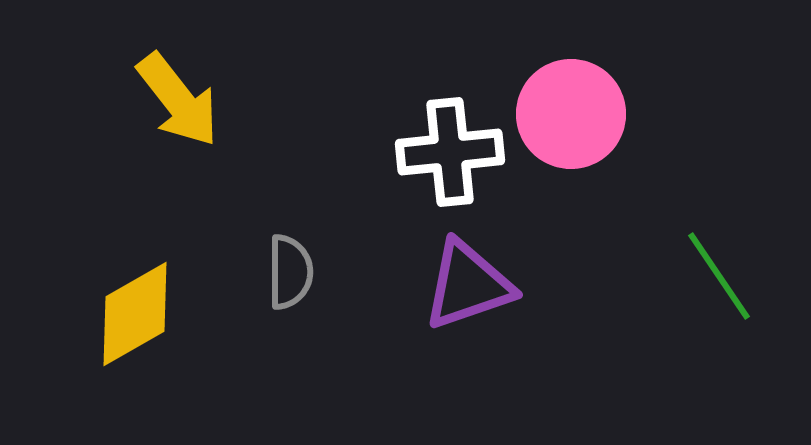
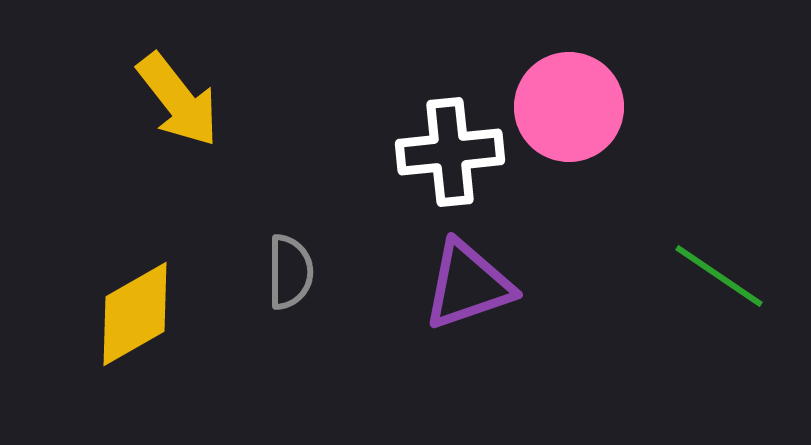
pink circle: moved 2 px left, 7 px up
green line: rotated 22 degrees counterclockwise
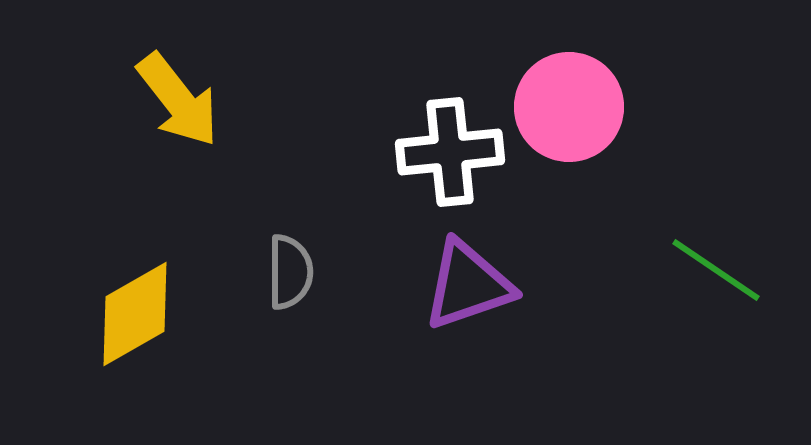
green line: moved 3 px left, 6 px up
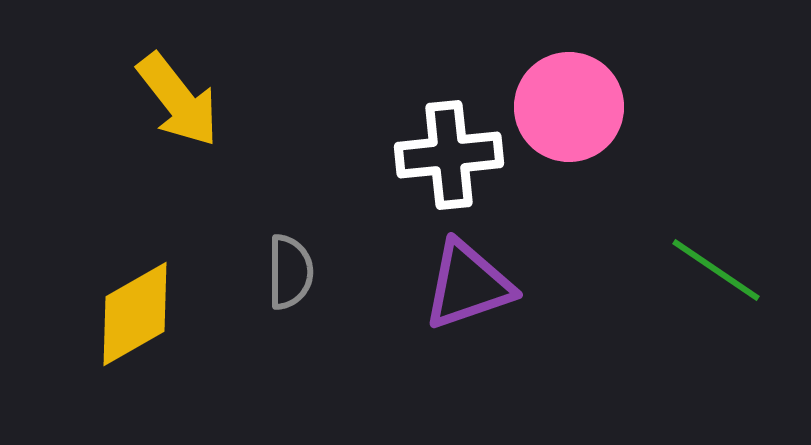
white cross: moved 1 px left, 3 px down
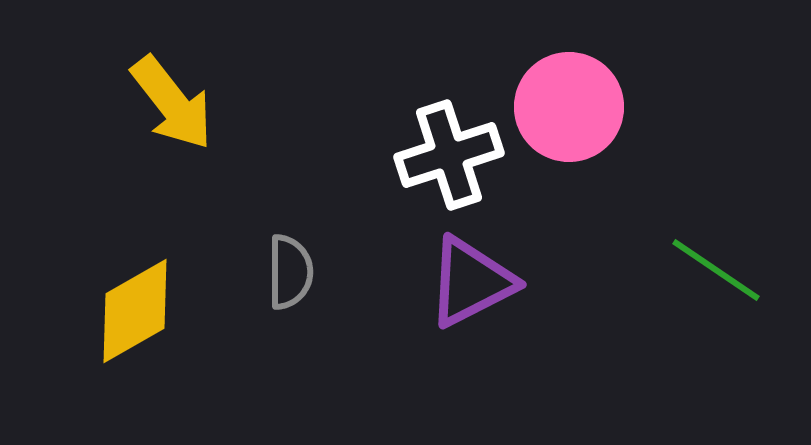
yellow arrow: moved 6 px left, 3 px down
white cross: rotated 12 degrees counterclockwise
purple triangle: moved 3 px right, 3 px up; rotated 8 degrees counterclockwise
yellow diamond: moved 3 px up
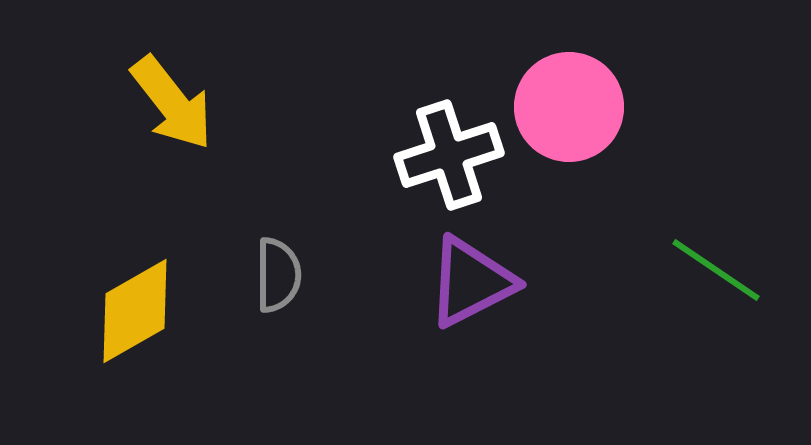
gray semicircle: moved 12 px left, 3 px down
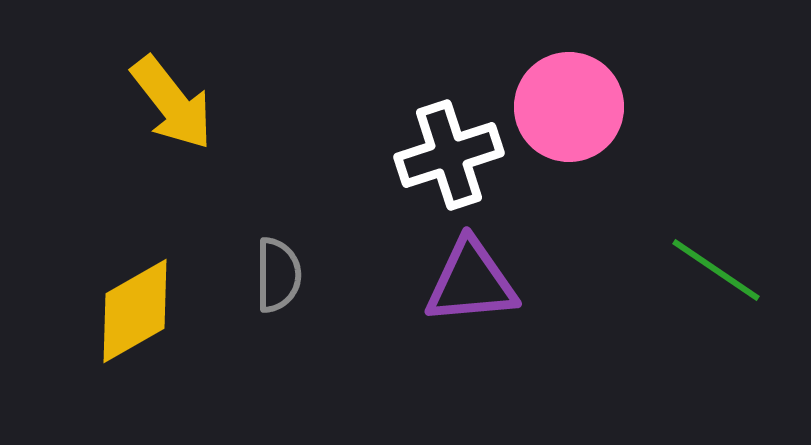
purple triangle: rotated 22 degrees clockwise
